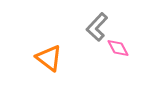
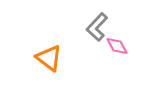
pink diamond: moved 1 px left, 2 px up
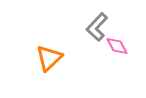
orange triangle: rotated 40 degrees clockwise
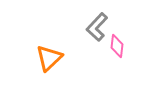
pink diamond: rotated 35 degrees clockwise
